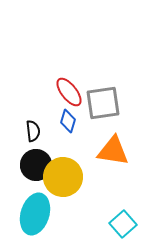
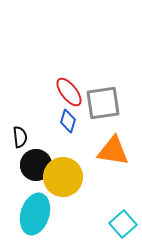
black semicircle: moved 13 px left, 6 px down
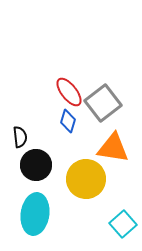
gray square: rotated 30 degrees counterclockwise
orange triangle: moved 3 px up
yellow circle: moved 23 px right, 2 px down
cyan ellipse: rotated 9 degrees counterclockwise
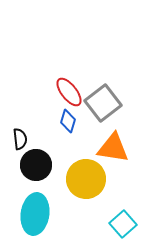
black semicircle: moved 2 px down
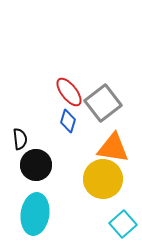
yellow circle: moved 17 px right
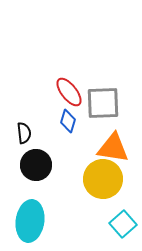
gray square: rotated 36 degrees clockwise
black semicircle: moved 4 px right, 6 px up
cyan ellipse: moved 5 px left, 7 px down
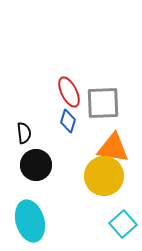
red ellipse: rotated 12 degrees clockwise
yellow circle: moved 1 px right, 3 px up
cyan ellipse: rotated 24 degrees counterclockwise
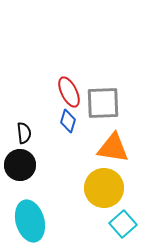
black circle: moved 16 px left
yellow circle: moved 12 px down
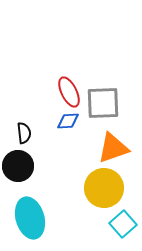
blue diamond: rotated 70 degrees clockwise
orange triangle: rotated 28 degrees counterclockwise
black circle: moved 2 px left, 1 px down
cyan ellipse: moved 3 px up
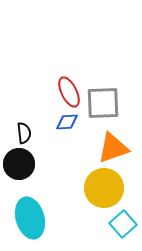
blue diamond: moved 1 px left, 1 px down
black circle: moved 1 px right, 2 px up
